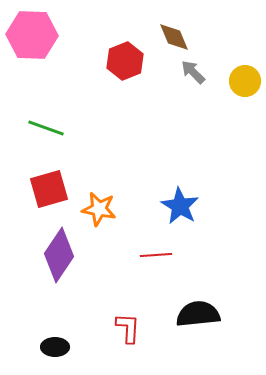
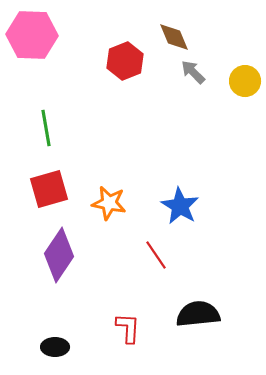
green line: rotated 60 degrees clockwise
orange star: moved 10 px right, 6 px up
red line: rotated 60 degrees clockwise
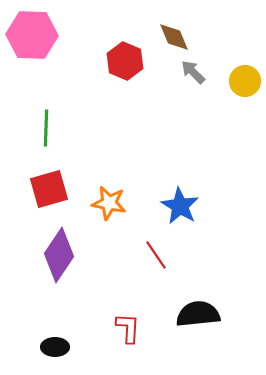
red hexagon: rotated 15 degrees counterclockwise
green line: rotated 12 degrees clockwise
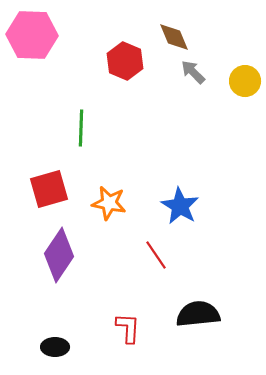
green line: moved 35 px right
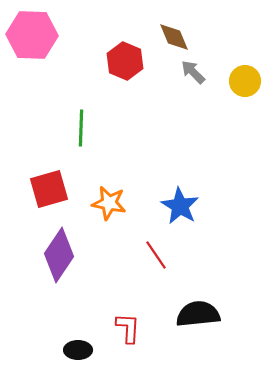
black ellipse: moved 23 px right, 3 px down
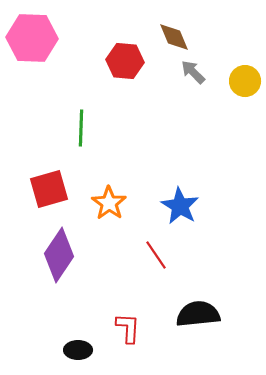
pink hexagon: moved 3 px down
red hexagon: rotated 18 degrees counterclockwise
orange star: rotated 24 degrees clockwise
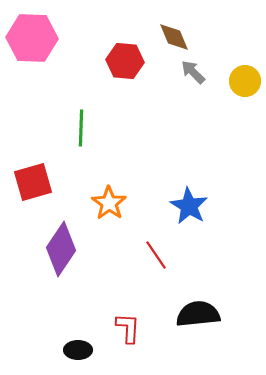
red square: moved 16 px left, 7 px up
blue star: moved 9 px right
purple diamond: moved 2 px right, 6 px up
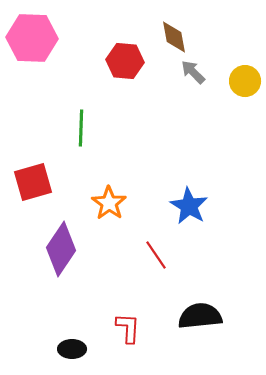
brown diamond: rotated 12 degrees clockwise
black semicircle: moved 2 px right, 2 px down
black ellipse: moved 6 px left, 1 px up
